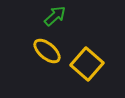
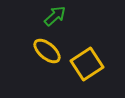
yellow square: rotated 16 degrees clockwise
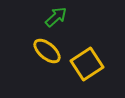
green arrow: moved 1 px right, 1 px down
